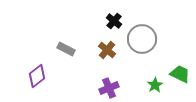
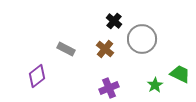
brown cross: moved 2 px left, 1 px up
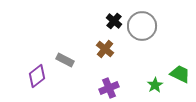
gray circle: moved 13 px up
gray rectangle: moved 1 px left, 11 px down
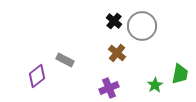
brown cross: moved 12 px right, 4 px down
green trapezoid: rotated 75 degrees clockwise
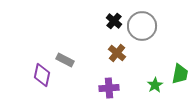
purple diamond: moved 5 px right, 1 px up; rotated 40 degrees counterclockwise
purple cross: rotated 18 degrees clockwise
